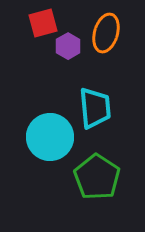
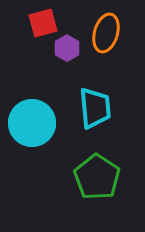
purple hexagon: moved 1 px left, 2 px down
cyan circle: moved 18 px left, 14 px up
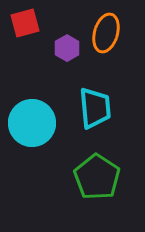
red square: moved 18 px left
